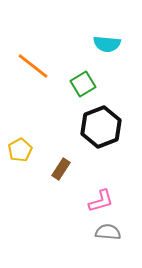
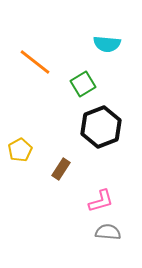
orange line: moved 2 px right, 4 px up
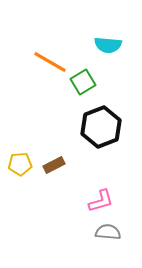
cyan semicircle: moved 1 px right, 1 px down
orange line: moved 15 px right; rotated 8 degrees counterclockwise
green square: moved 2 px up
yellow pentagon: moved 14 px down; rotated 25 degrees clockwise
brown rectangle: moved 7 px left, 4 px up; rotated 30 degrees clockwise
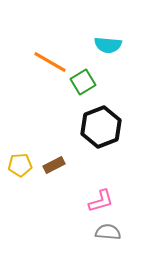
yellow pentagon: moved 1 px down
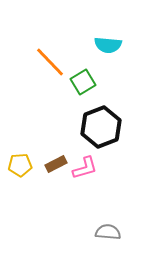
orange line: rotated 16 degrees clockwise
brown rectangle: moved 2 px right, 1 px up
pink L-shape: moved 16 px left, 33 px up
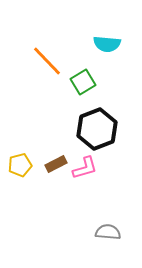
cyan semicircle: moved 1 px left, 1 px up
orange line: moved 3 px left, 1 px up
black hexagon: moved 4 px left, 2 px down
yellow pentagon: rotated 10 degrees counterclockwise
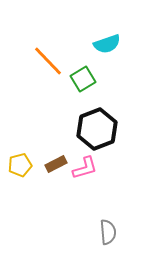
cyan semicircle: rotated 24 degrees counterclockwise
orange line: moved 1 px right
green square: moved 3 px up
gray semicircle: rotated 80 degrees clockwise
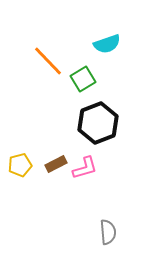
black hexagon: moved 1 px right, 6 px up
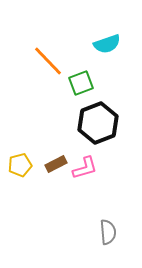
green square: moved 2 px left, 4 px down; rotated 10 degrees clockwise
